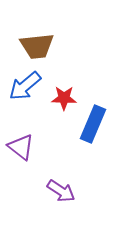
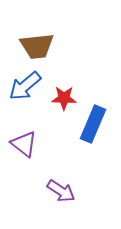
purple triangle: moved 3 px right, 3 px up
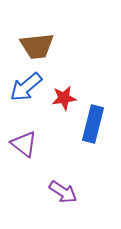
blue arrow: moved 1 px right, 1 px down
red star: rotated 10 degrees counterclockwise
blue rectangle: rotated 9 degrees counterclockwise
purple arrow: moved 2 px right, 1 px down
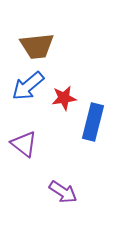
blue arrow: moved 2 px right, 1 px up
blue rectangle: moved 2 px up
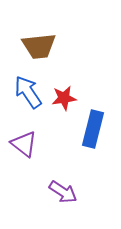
brown trapezoid: moved 2 px right
blue arrow: moved 6 px down; rotated 96 degrees clockwise
blue rectangle: moved 7 px down
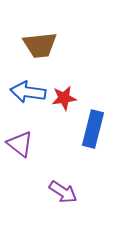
brown trapezoid: moved 1 px right, 1 px up
blue arrow: rotated 48 degrees counterclockwise
purple triangle: moved 4 px left
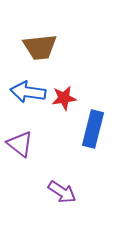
brown trapezoid: moved 2 px down
purple arrow: moved 1 px left
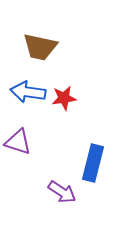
brown trapezoid: rotated 18 degrees clockwise
blue rectangle: moved 34 px down
purple triangle: moved 2 px left, 2 px up; rotated 20 degrees counterclockwise
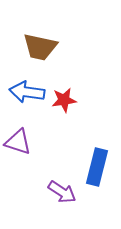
blue arrow: moved 1 px left
red star: moved 2 px down
blue rectangle: moved 4 px right, 4 px down
